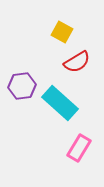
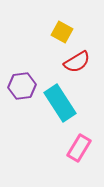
cyan rectangle: rotated 15 degrees clockwise
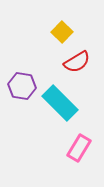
yellow square: rotated 15 degrees clockwise
purple hexagon: rotated 16 degrees clockwise
cyan rectangle: rotated 12 degrees counterclockwise
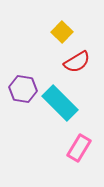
purple hexagon: moved 1 px right, 3 px down
